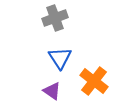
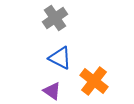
gray cross: rotated 15 degrees counterclockwise
blue triangle: rotated 30 degrees counterclockwise
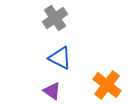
orange cross: moved 13 px right, 4 px down
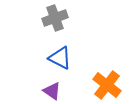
gray cross: rotated 15 degrees clockwise
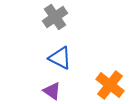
gray cross: moved 1 px up; rotated 15 degrees counterclockwise
orange cross: moved 3 px right
